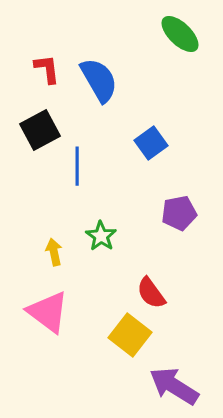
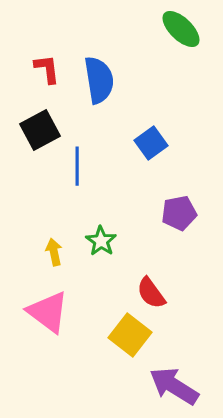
green ellipse: moved 1 px right, 5 px up
blue semicircle: rotated 21 degrees clockwise
green star: moved 5 px down
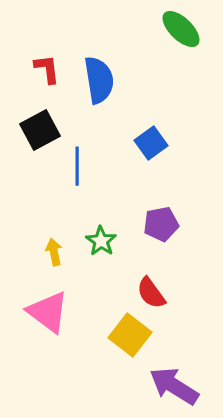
purple pentagon: moved 18 px left, 11 px down
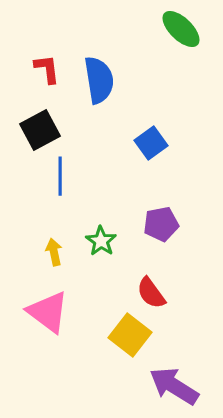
blue line: moved 17 px left, 10 px down
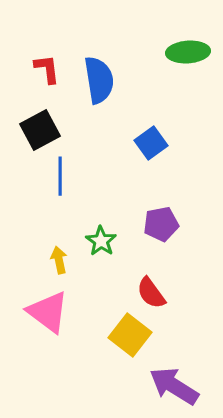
green ellipse: moved 7 px right, 23 px down; rotated 48 degrees counterclockwise
yellow arrow: moved 5 px right, 8 px down
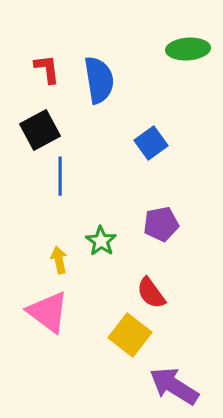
green ellipse: moved 3 px up
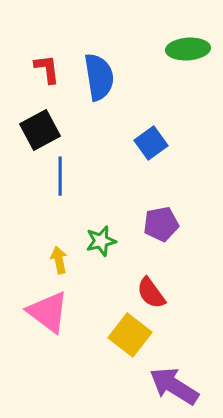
blue semicircle: moved 3 px up
green star: rotated 24 degrees clockwise
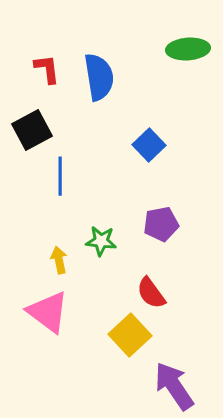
black square: moved 8 px left
blue square: moved 2 px left, 2 px down; rotated 8 degrees counterclockwise
green star: rotated 20 degrees clockwise
yellow square: rotated 9 degrees clockwise
purple arrow: rotated 24 degrees clockwise
